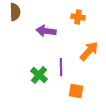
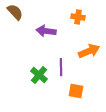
brown semicircle: rotated 42 degrees counterclockwise
orange arrow: rotated 25 degrees clockwise
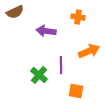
brown semicircle: rotated 108 degrees clockwise
purple line: moved 2 px up
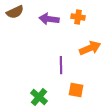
purple arrow: moved 3 px right, 12 px up
orange arrow: moved 1 px right, 3 px up
green cross: moved 22 px down
orange square: moved 1 px up
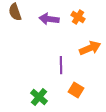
brown semicircle: rotated 96 degrees clockwise
orange cross: rotated 24 degrees clockwise
orange square: rotated 21 degrees clockwise
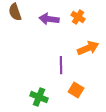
orange arrow: moved 2 px left
green cross: rotated 18 degrees counterclockwise
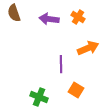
brown semicircle: moved 1 px left, 1 px down
purple line: moved 1 px up
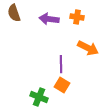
orange cross: moved 1 px left; rotated 24 degrees counterclockwise
orange arrow: rotated 50 degrees clockwise
orange square: moved 14 px left, 5 px up
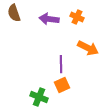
orange cross: rotated 16 degrees clockwise
orange square: rotated 35 degrees clockwise
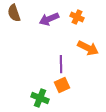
purple arrow: rotated 30 degrees counterclockwise
green cross: moved 1 px right, 1 px down
